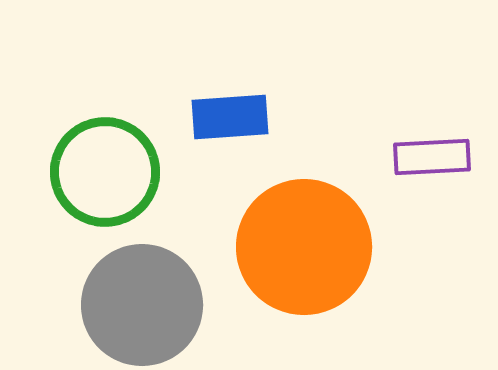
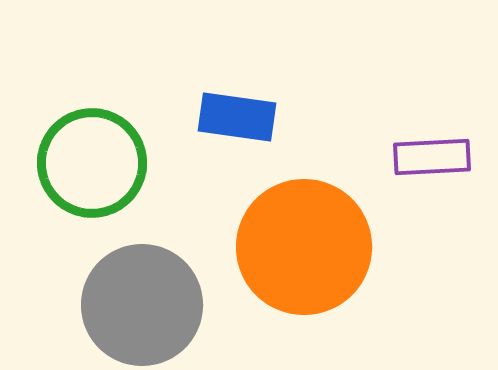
blue rectangle: moved 7 px right; rotated 12 degrees clockwise
green circle: moved 13 px left, 9 px up
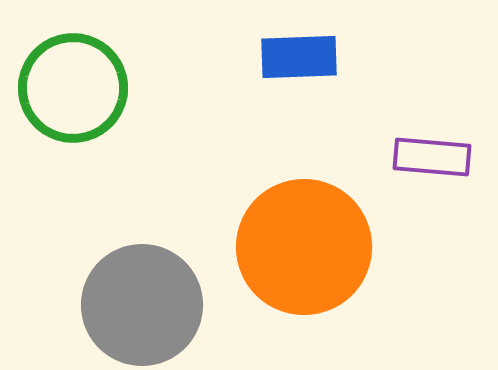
blue rectangle: moved 62 px right, 60 px up; rotated 10 degrees counterclockwise
purple rectangle: rotated 8 degrees clockwise
green circle: moved 19 px left, 75 px up
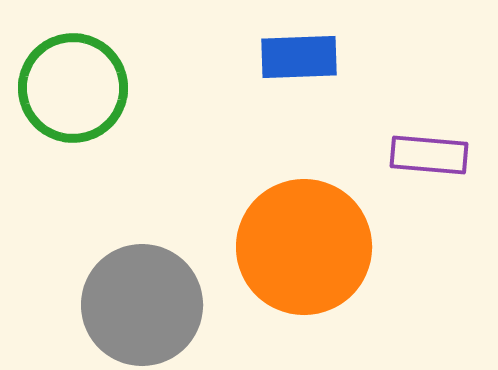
purple rectangle: moved 3 px left, 2 px up
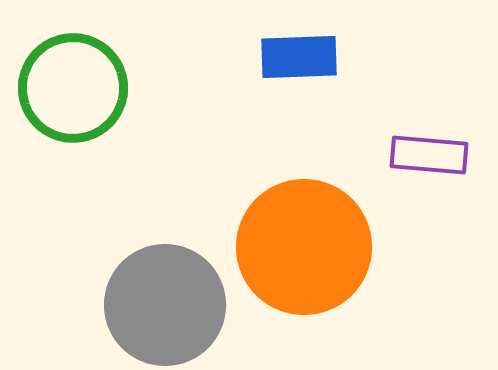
gray circle: moved 23 px right
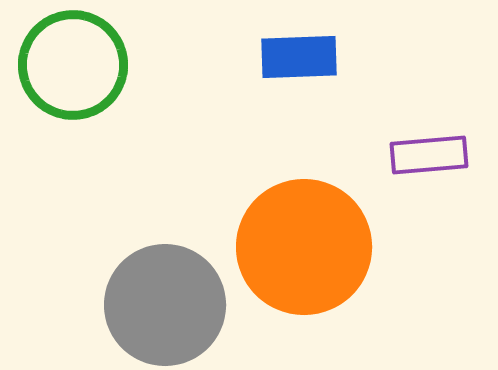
green circle: moved 23 px up
purple rectangle: rotated 10 degrees counterclockwise
